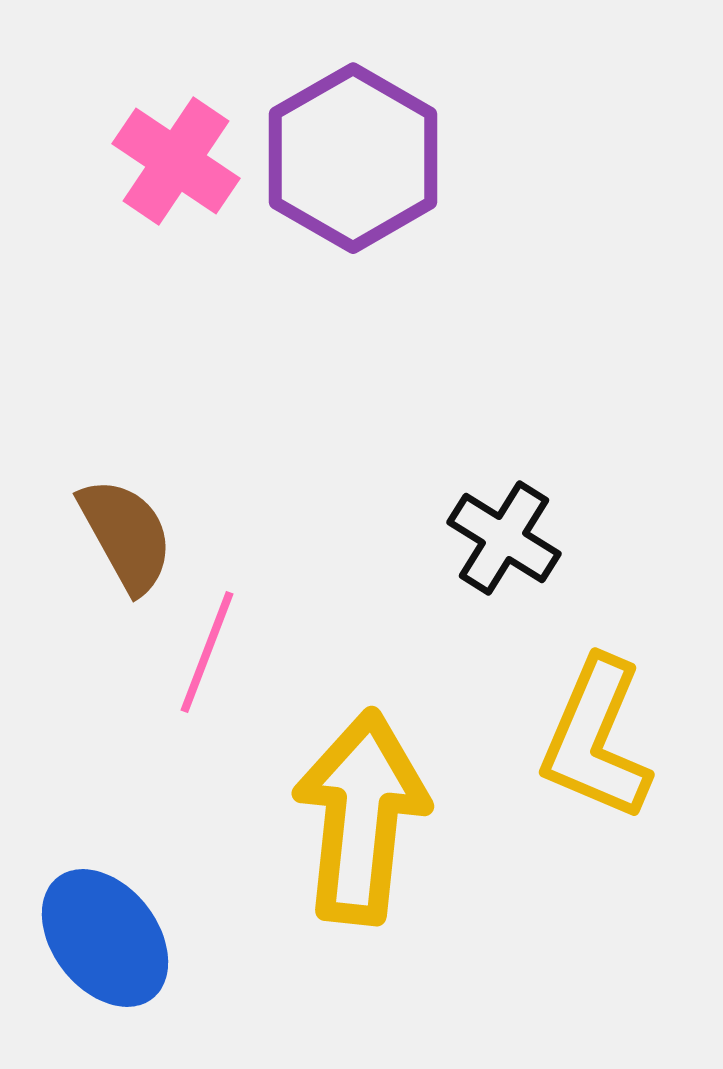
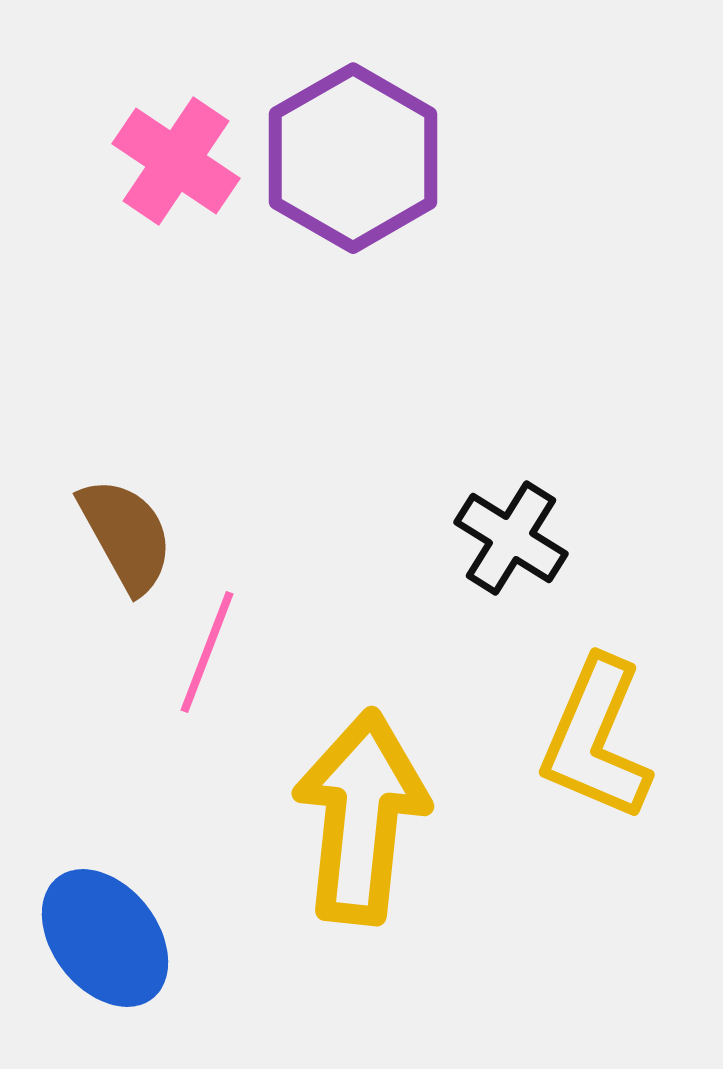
black cross: moved 7 px right
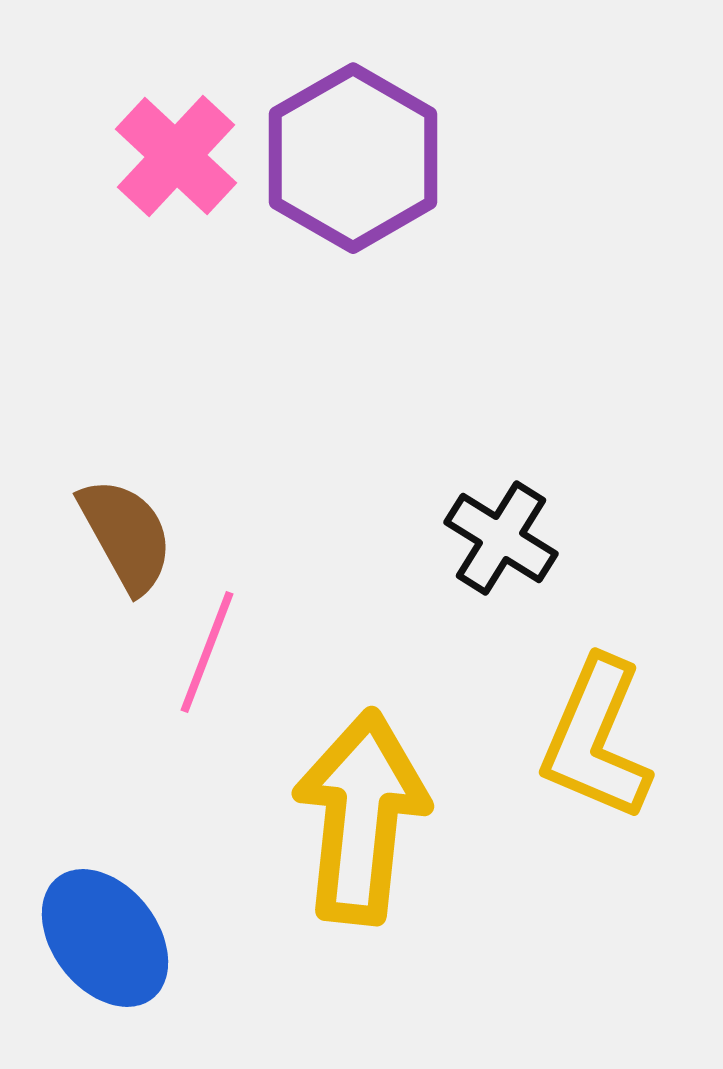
pink cross: moved 5 px up; rotated 9 degrees clockwise
black cross: moved 10 px left
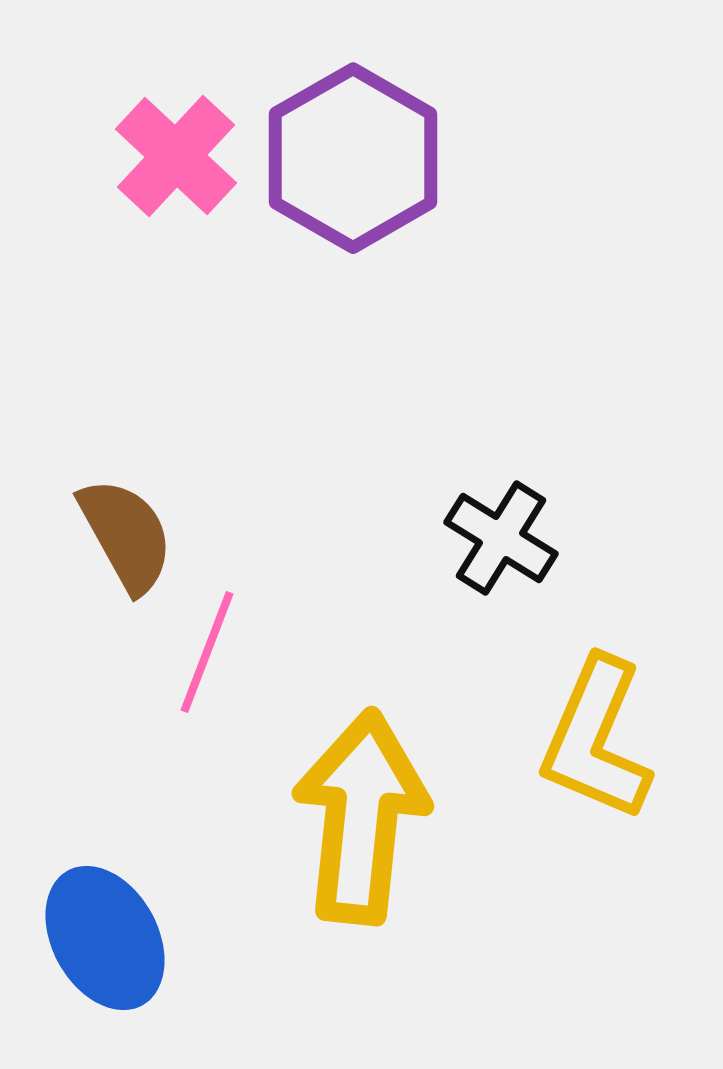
blue ellipse: rotated 9 degrees clockwise
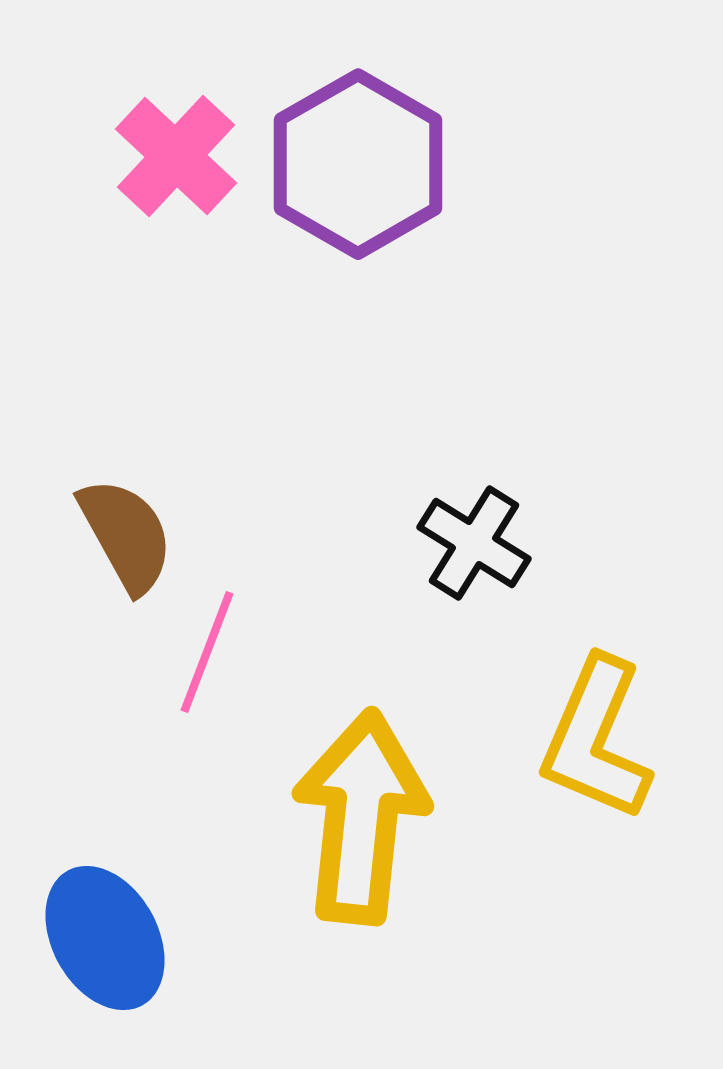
purple hexagon: moved 5 px right, 6 px down
black cross: moved 27 px left, 5 px down
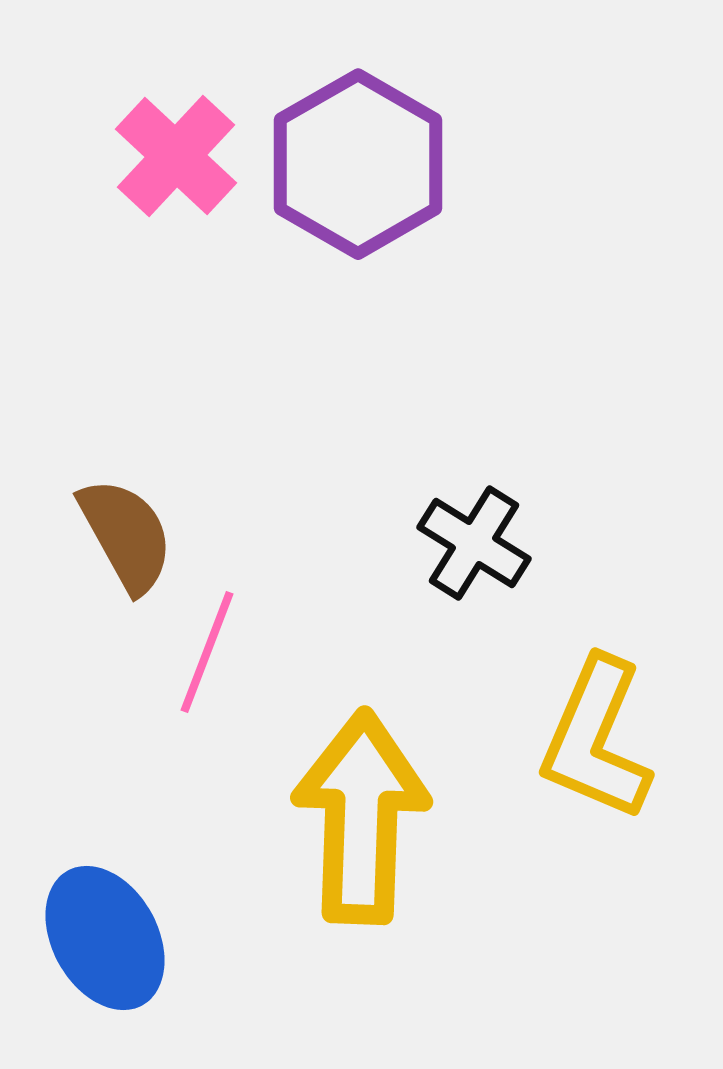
yellow arrow: rotated 4 degrees counterclockwise
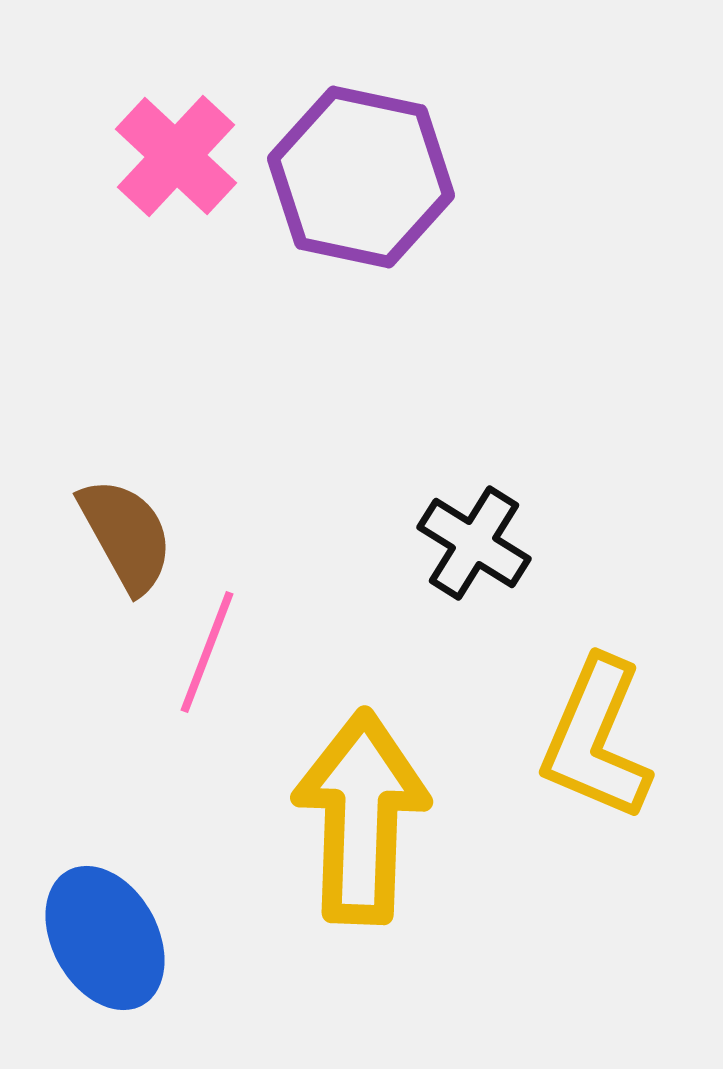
purple hexagon: moved 3 px right, 13 px down; rotated 18 degrees counterclockwise
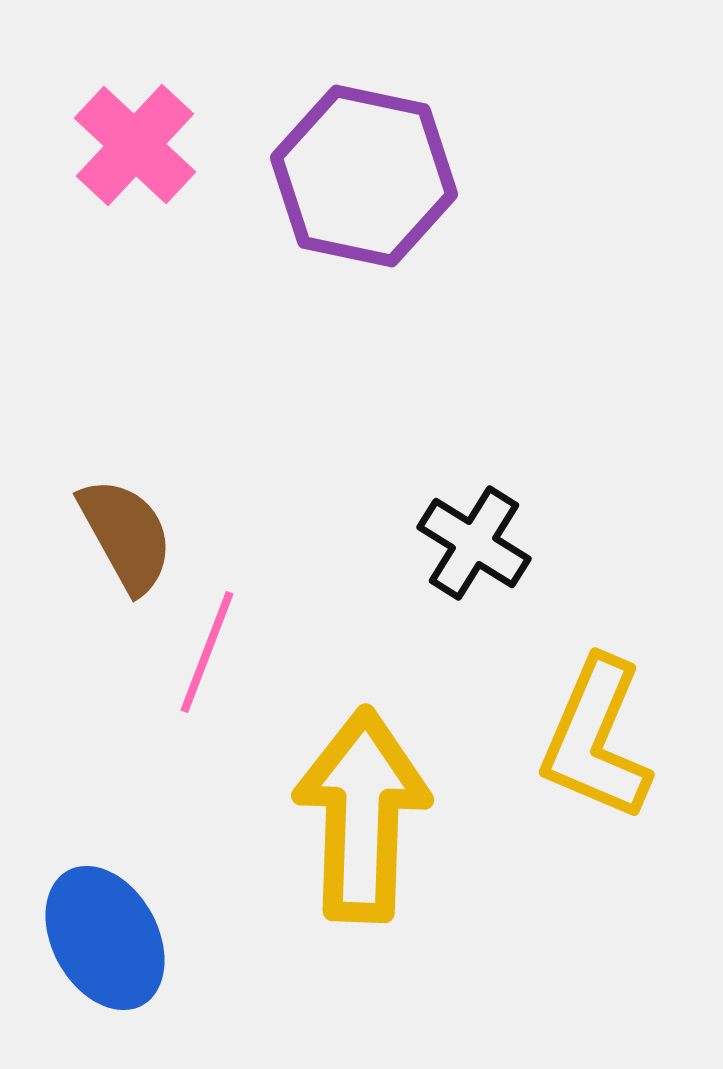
pink cross: moved 41 px left, 11 px up
purple hexagon: moved 3 px right, 1 px up
yellow arrow: moved 1 px right, 2 px up
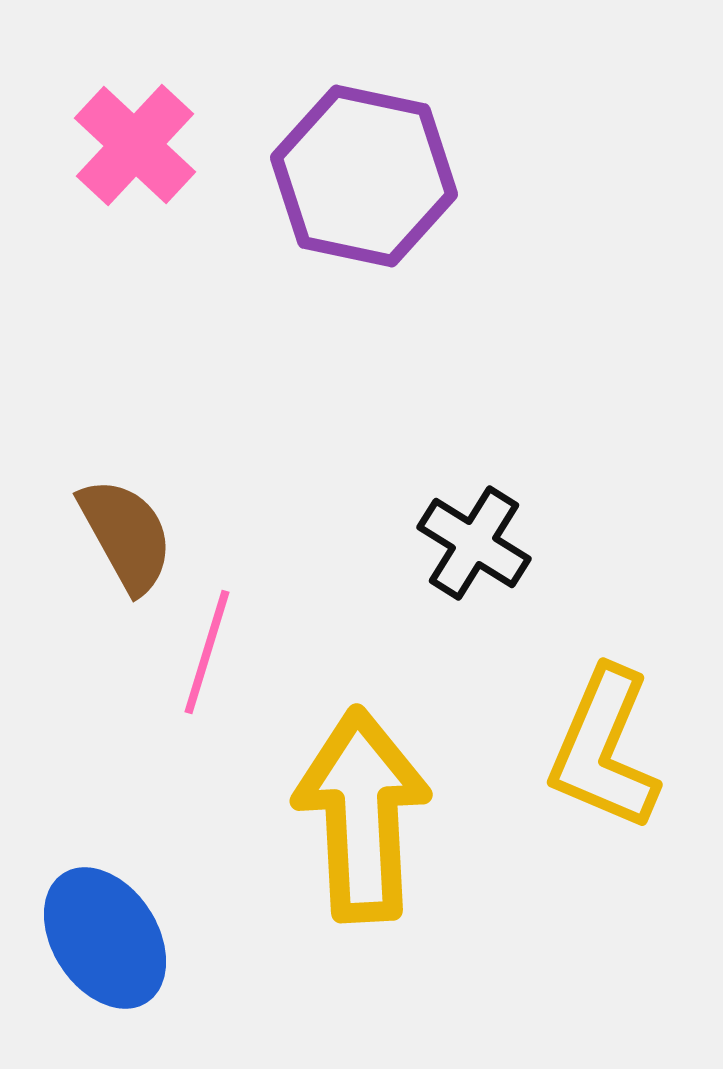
pink line: rotated 4 degrees counterclockwise
yellow L-shape: moved 8 px right, 10 px down
yellow arrow: rotated 5 degrees counterclockwise
blue ellipse: rotated 4 degrees counterclockwise
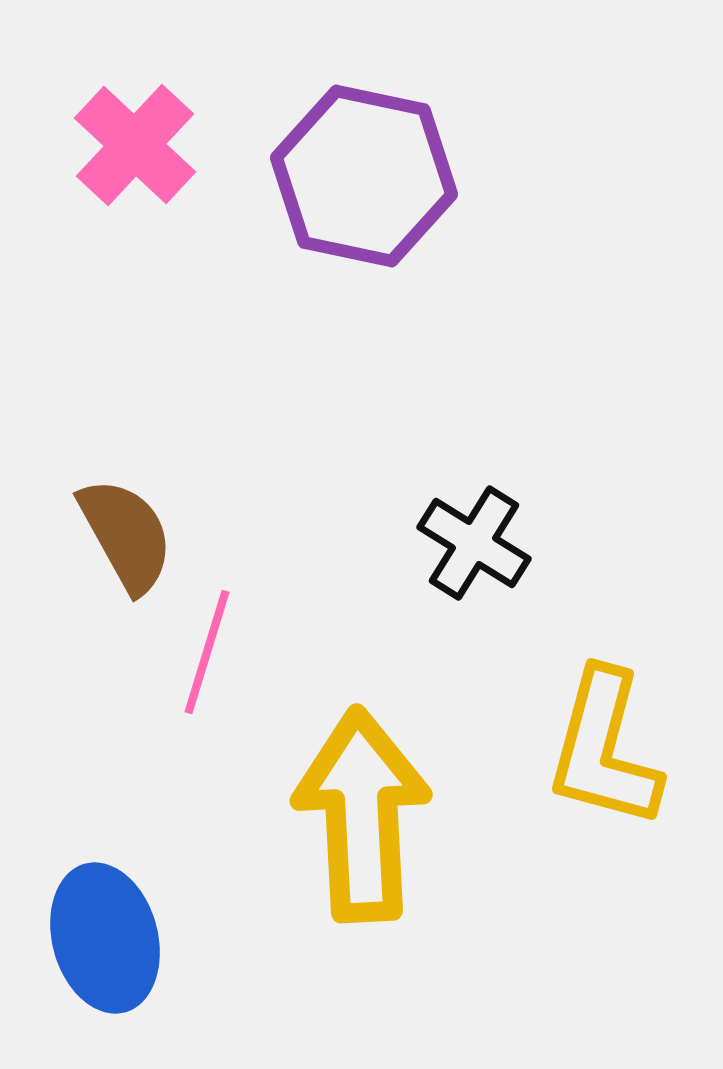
yellow L-shape: rotated 8 degrees counterclockwise
blue ellipse: rotated 18 degrees clockwise
